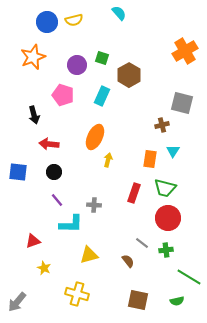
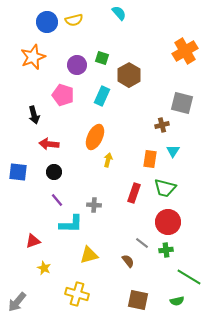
red circle: moved 4 px down
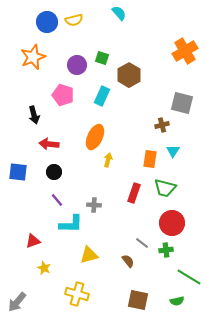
red circle: moved 4 px right, 1 px down
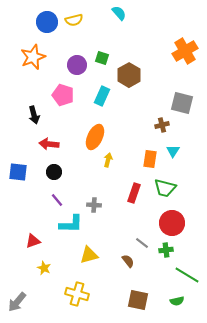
green line: moved 2 px left, 2 px up
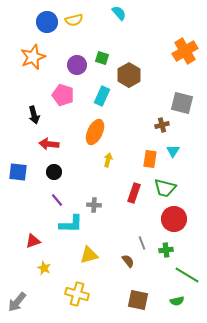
orange ellipse: moved 5 px up
red circle: moved 2 px right, 4 px up
gray line: rotated 32 degrees clockwise
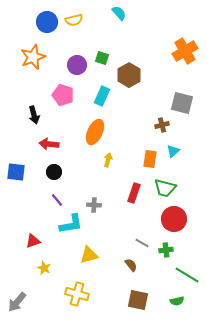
cyan triangle: rotated 16 degrees clockwise
blue square: moved 2 px left
cyan L-shape: rotated 10 degrees counterclockwise
gray line: rotated 40 degrees counterclockwise
brown semicircle: moved 3 px right, 4 px down
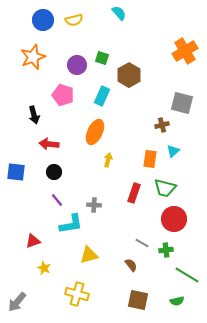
blue circle: moved 4 px left, 2 px up
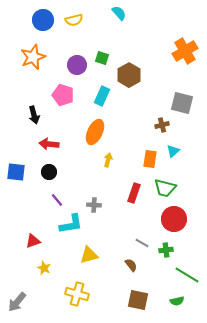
black circle: moved 5 px left
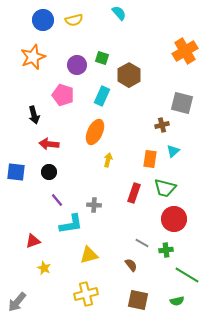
yellow cross: moved 9 px right; rotated 30 degrees counterclockwise
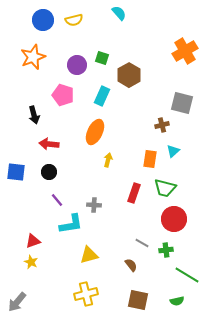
yellow star: moved 13 px left, 6 px up
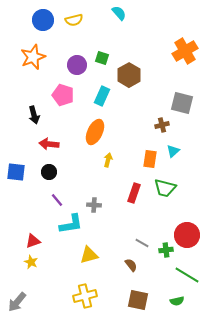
red circle: moved 13 px right, 16 px down
yellow cross: moved 1 px left, 2 px down
